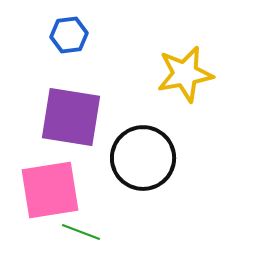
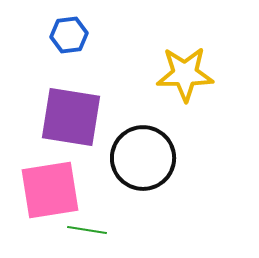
yellow star: rotated 10 degrees clockwise
green line: moved 6 px right, 2 px up; rotated 12 degrees counterclockwise
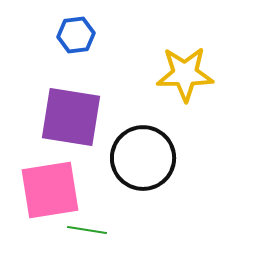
blue hexagon: moved 7 px right
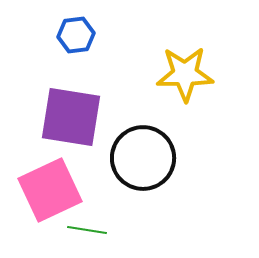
pink square: rotated 16 degrees counterclockwise
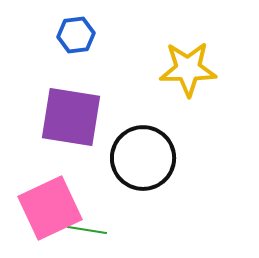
yellow star: moved 3 px right, 5 px up
pink square: moved 18 px down
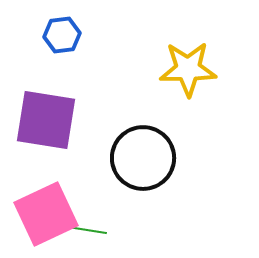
blue hexagon: moved 14 px left
purple square: moved 25 px left, 3 px down
pink square: moved 4 px left, 6 px down
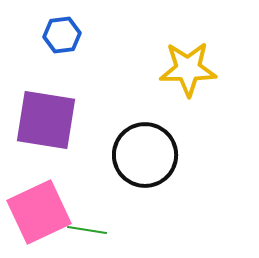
black circle: moved 2 px right, 3 px up
pink square: moved 7 px left, 2 px up
